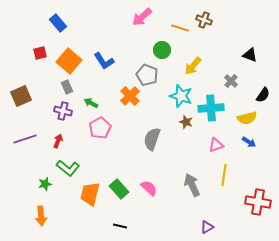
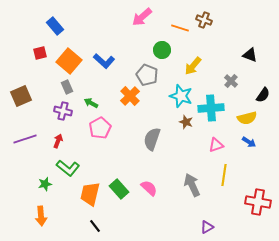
blue rectangle: moved 3 px left, 3 px down
blue L-shape: rotated 15 degrees counterclockwise
black line: moved 25 px left; rotated 40 degrees clockwise
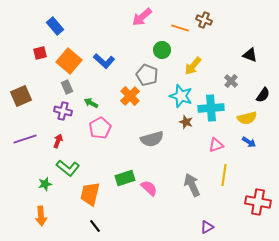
gray semicircle: rotated 125 degrees counterclockwise
green rectangle: moved 6 px right, 11 px up; rotated 66 degrees counterclockwise
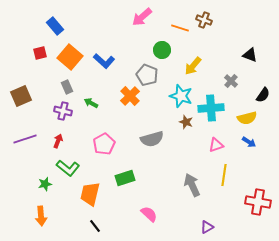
orange square: moved 1 px right, 4 px up
pink pentagon: moved 4 px right, 16 px down
pink semicircle: moved 26 px down
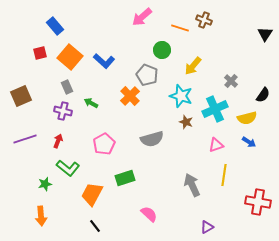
black triangle: moved 15 px right, 21 px up; rotated 42 degrees clockwise
cyan cross: moved 4 px right, 1 px down; rotated 20 degrees counterclockwise
orange trapezoid: moved 2 px right; rotated 15 degrees clockwise
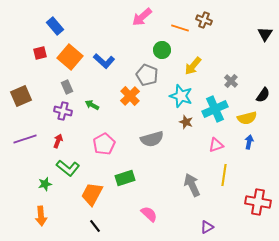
green arrow: moved 1 px right, 2 px down
blue arrow: rotated 112 degrees counterclockwise
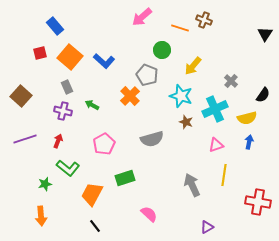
brown square: rotated 25 degrees counterclockwise
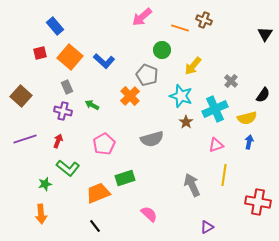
brown star: rotated 16 degrees clockwise
orange trapezoid: moved 6 px right, 1 px up; rotated 40 degrees clockwise
orange arrow: moved 2 px up
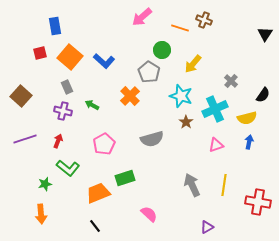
blue rectangle: rotated 30 degrees clockwise
yellow arrow: moved 2 px up
gray pentagon: moved 2 px right, 3 px up; rotated 10 degrees clockwise
yellow line: moved 10 px down
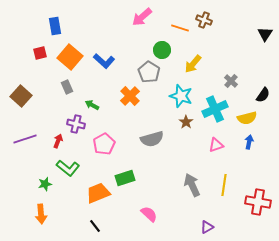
purple cross: moved 13 px right, 13 px down
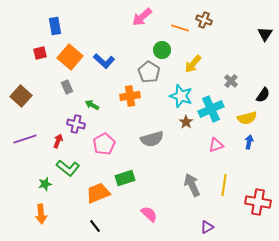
orange cross: rotated 36 degrees clockwise
cyan cross: moved 4 px left
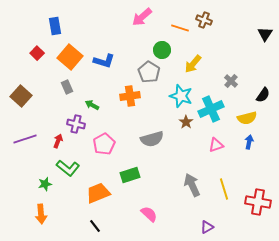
red square: moved 3 px left; rotated 32 degrees counterclockwise
blue L-shape: rotated 25 degrees counterclockwise
green rectangle: moved 5 px right, 3 px up
yellow line: moved 4 px down; rotated 25 degrees counterclockwise
